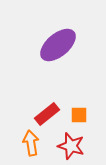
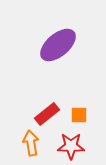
red star: rotated 16 degrees counterclockwise
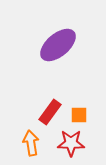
red rectangle: moved 3 px right, 2 px up; rotated 15 degrees counterclockwise
red star: moved 3 px up
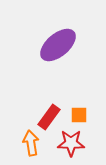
red rectangle: moved 1 px left, 5 px down
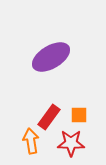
purple ellipse: moved 7 px left, 12 px down; rotated 9 degrees clockwise
orange arrow: moved 2 px up
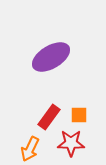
orange arrow: moved 1 px left, 8 px down; rotated 145 degrees counterclockwise
